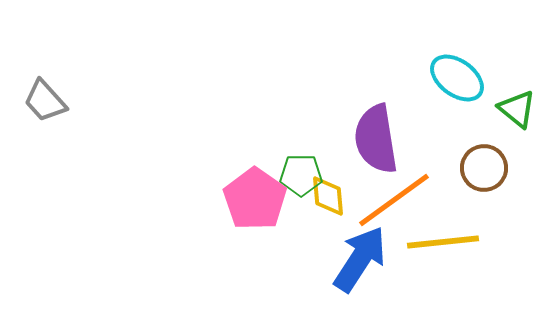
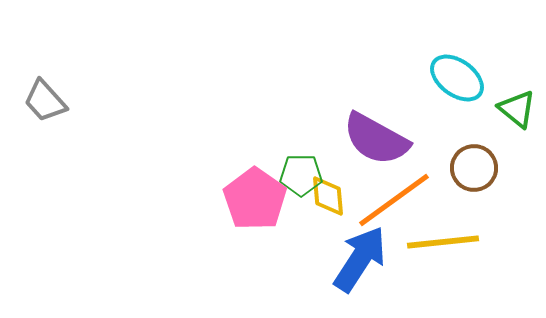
purple semicircle: rotated 52 degrees counterclockwise
brown circle: moved 10 px left
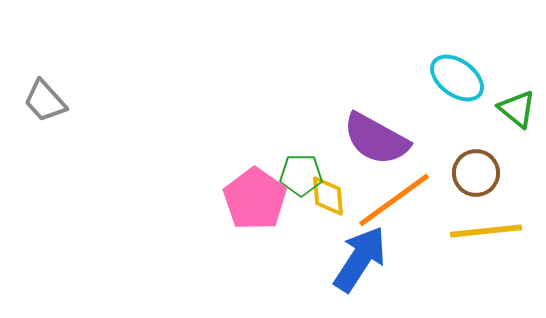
brown circle: moved 2 px right, 5 px down
yellow line: moved 43 px right, 11 px up
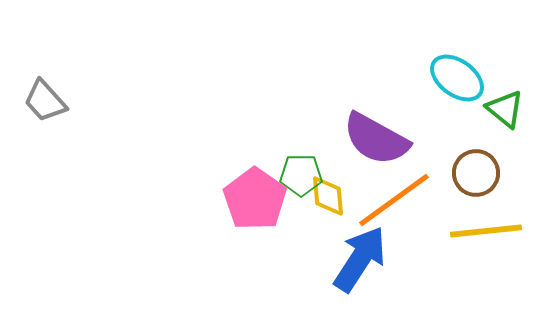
green triangle: moved 12 px left
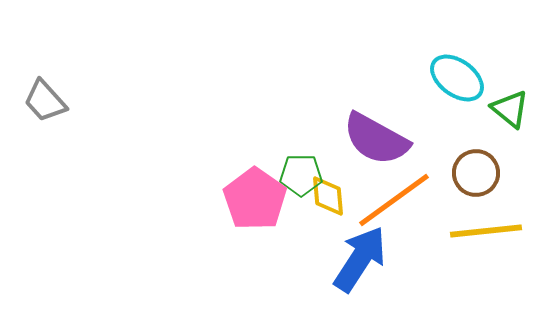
green triangle: moved 5 px right
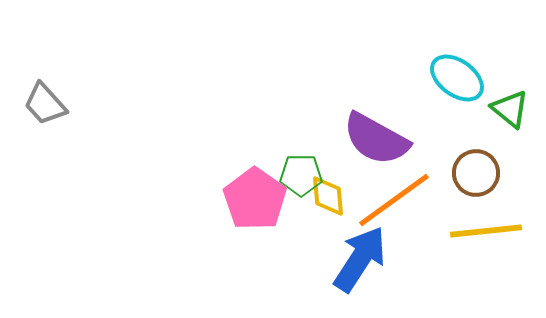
gray trapezoid: moved 3 px down
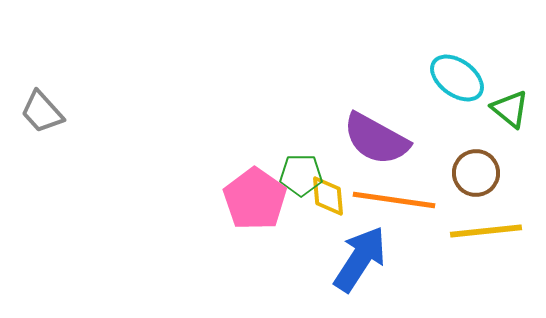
gray trapezoid: moved 3 px left, 8 px down
orange line: rotated 44 degrees clockwise
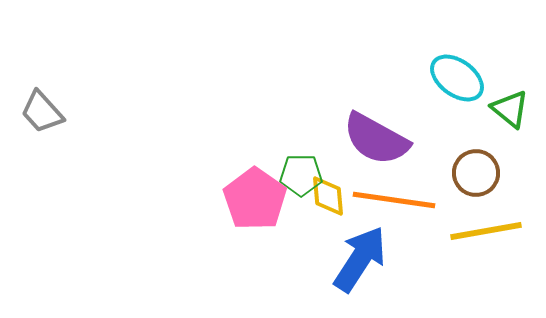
yellow line: rotated 4 degrees counterclockwise
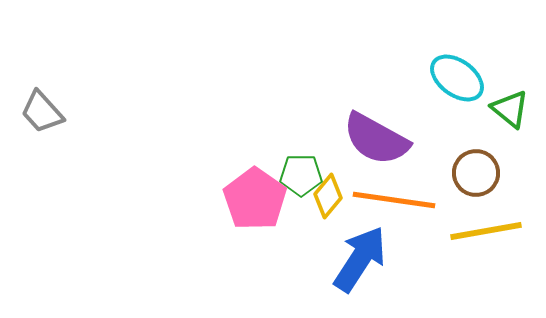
yellow diamond: rotated 45 degrees clockwise
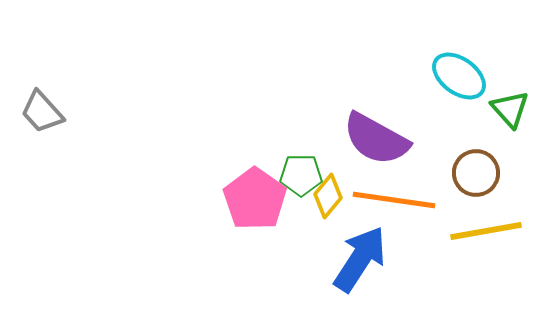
cyan ellipse: moved 2 px right, 2 px up
green triangle: rotated 9 degrees clockwise
